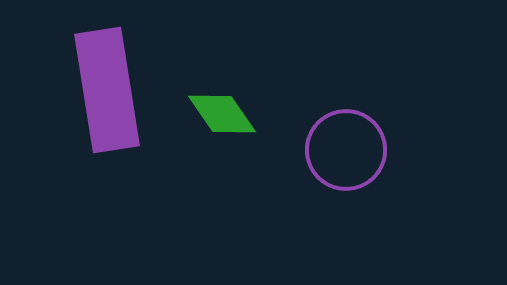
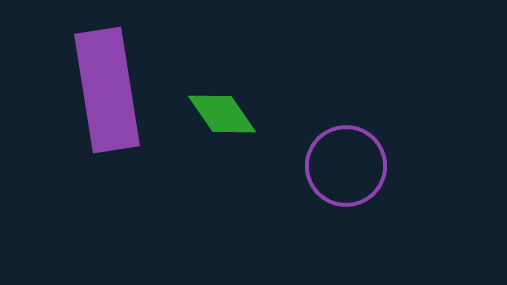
purple circle: moved 16 px down
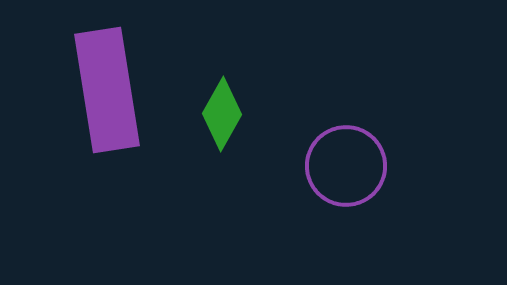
green diamond: rotated 64 degrees clockwise
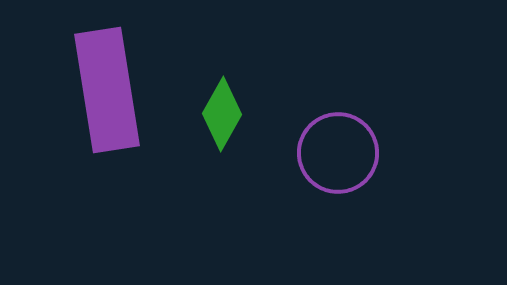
purple circle: moved 8 px left, 13 px up
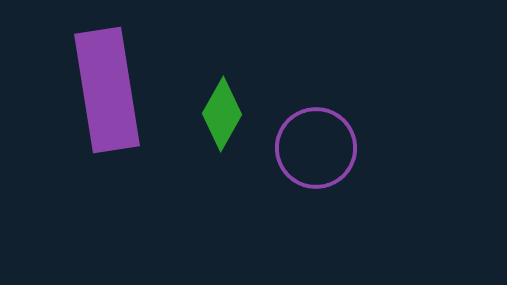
purple circle: moved 22 px left, 5 px up
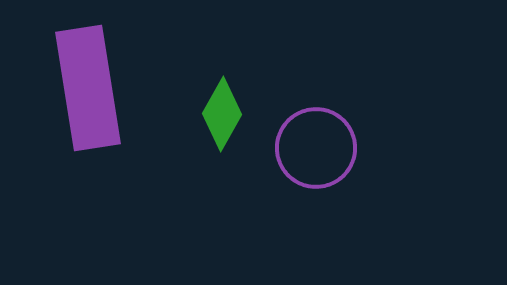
purple rectangle: moved 19 px left, 2 px up
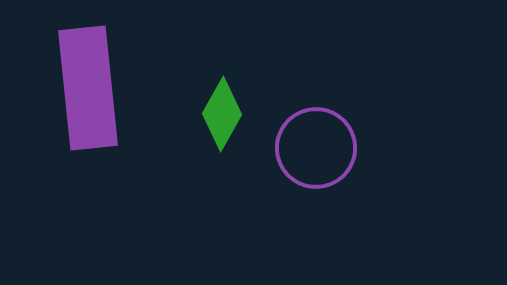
purple rectangle: rotated 3 degrees clockwise
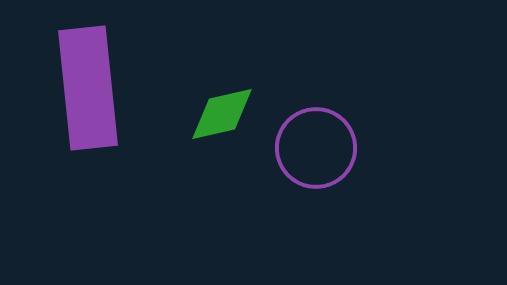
green diamond: rotated 48 degrees clockwise
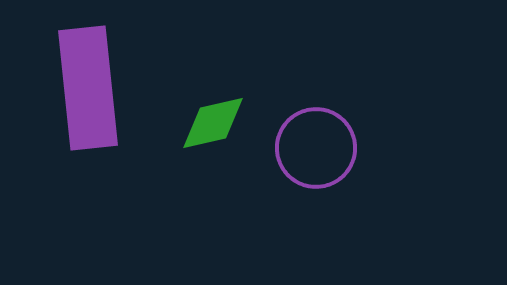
green diamond: moved 9 px left, 9 px down
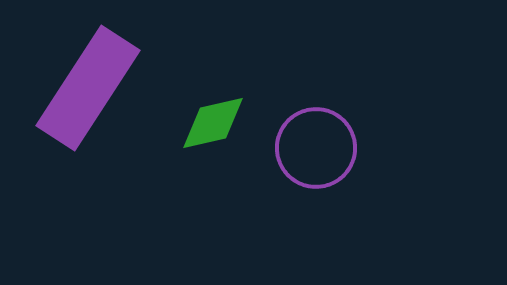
purple rectangle: rotated 39 degrees clockwise
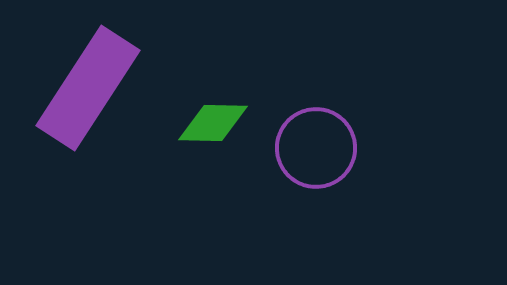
green diamond: rotated 14 degrees clockwise
